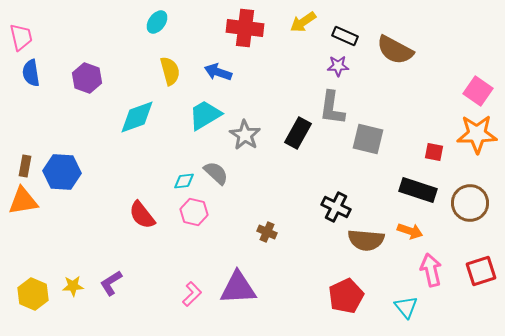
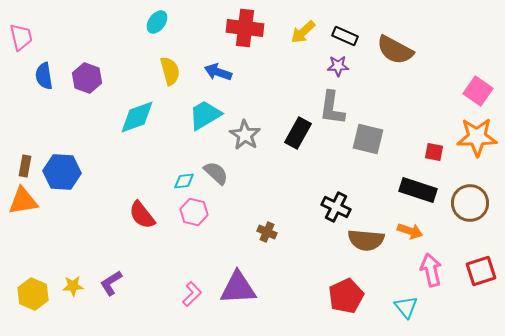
yellow arrow at (303, 22): moved 10 px down; rotated 8 degrees counterclockwise
blue semicircle at (31, 73): moved 13 px right, 3 px down
orange star at (477, 134): moved 3 px down
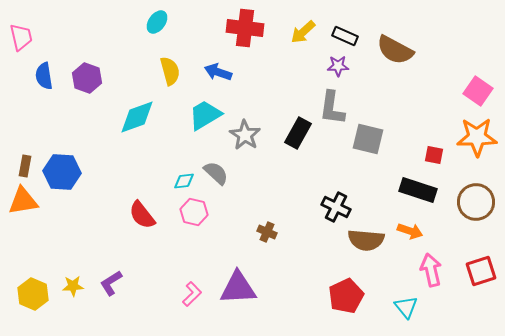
red square at (434, 152): moved 3 px down
brown circle at (470, 203): moved 6 px right, 1 px up
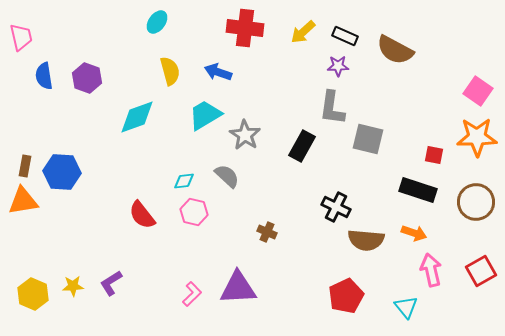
black rectangle at (298, 133): moved 4 px right, 13 px down
gray semicircle at (216, 173): moved 11 px right, 3 px down
orange arrow at (410, 231): moved 4 px right, 2 px down
red square at (481, 271): rotated 12 degrees counterclockwise
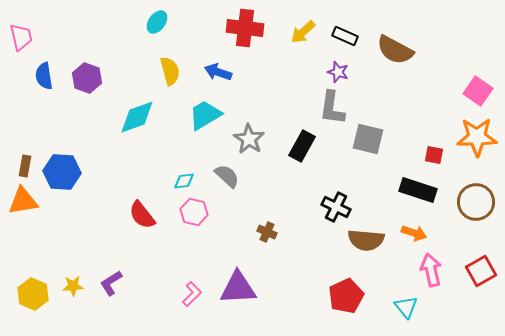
purple star at (338, 66): moved 6 px down; rotated 20 degrees clockwise
gray star at (245, 135): moved 4 px right, 4 px down
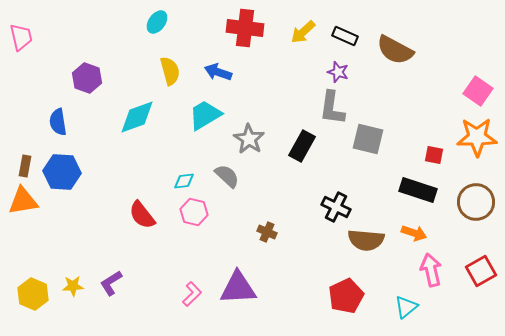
blue semicircle at (44, 76): moved 14 px right, 46 px down
cyan triangle at (406, 307): rotated 30 degrees clockwise
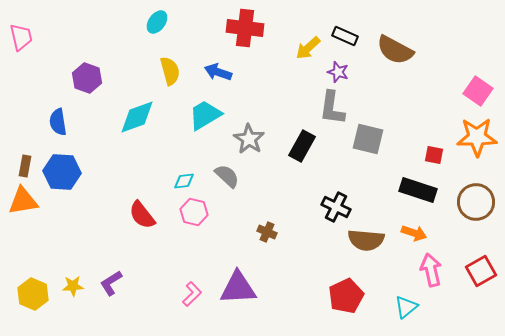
yellow arrow at (303, 32): moved 5 px right, 16 px down
